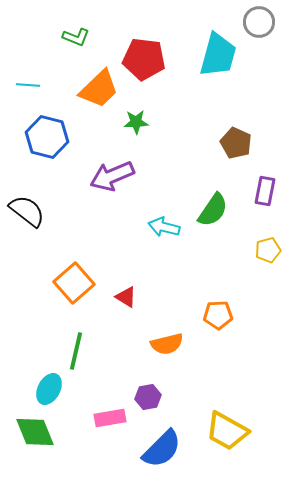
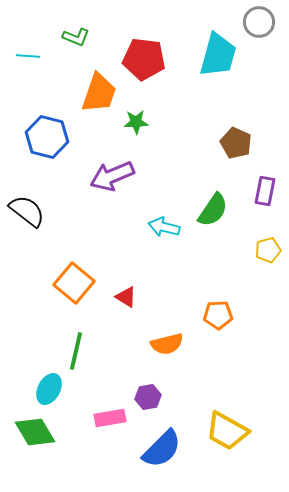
cyan line: moved 29 px up
orange trapezoid: moved 4 px down; rotated 27 degrees counterclockwise
orange square: rotated 9 degrees counterclockwise
green diamond: rotated 9 degrees counterclockwise
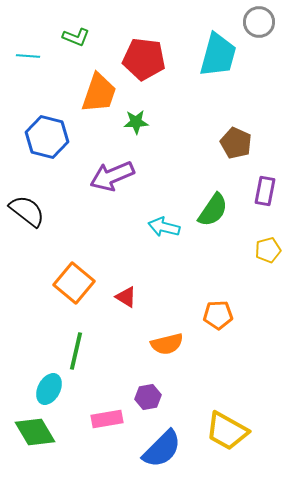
pink rectangle: moved 3 px left, 1 px down
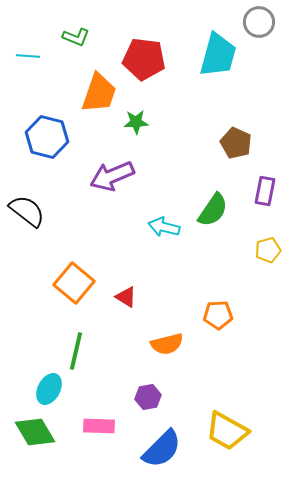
pink rectangle: moved 8 px left, 7 px down; rotated 12 degrees clockwise
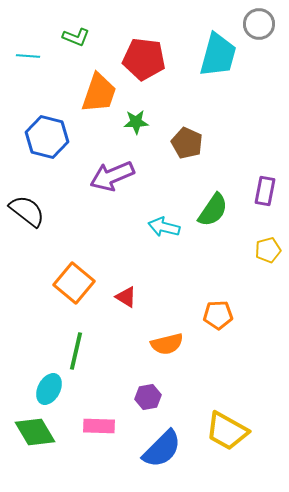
gray circle: moved 2 px down
brown pentagon: moved 49 px left
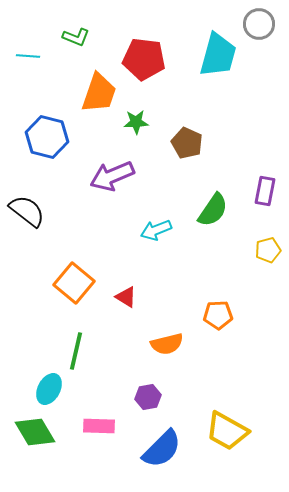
cyan arrow: moved 8 px left, 3 px down; rotated 36 degrees counterclockwise
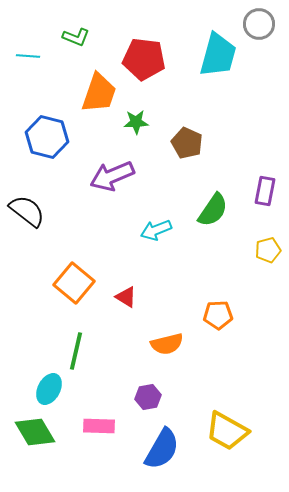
blue semicircle: rotated 15 degrees counterclockwise
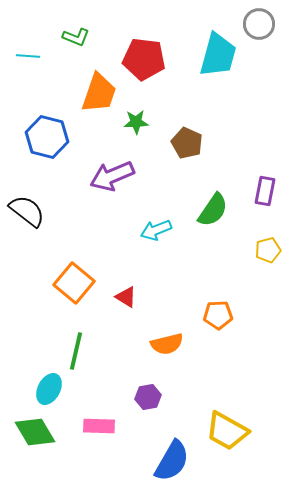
blue semicircle: moved 10 px right, 12 px down
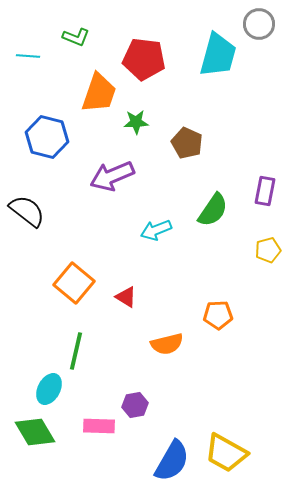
purple hexagon: moved 13 px left, 8 px down
yellow trapezoid: moved 1 px left, 22 px down
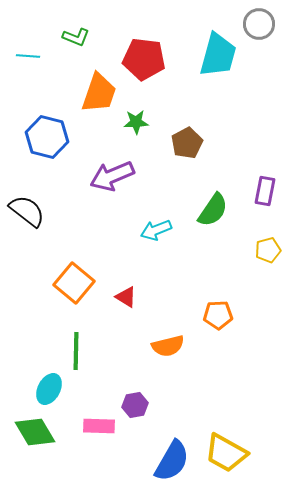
brown pentagon: rotated 20 degrees clockwise
orange semicircle: moved 1 px right, 2 px down
green line: rotated 12 degrees counterclockwise
